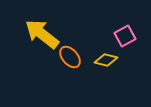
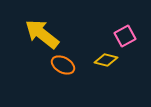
orange ellipse: moved 7 px left, 8 px down; rotated 20 degrees counterclockwise
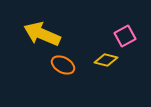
yellow arrow: rotated 15 degrees counterclockwise
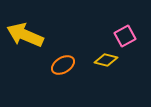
yellow arrow: moved 17 px left, 1 px down
orange ellipse: rotated 60 degrees counterclockwise
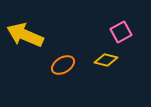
pink square: moved 4 px left, 4 px up
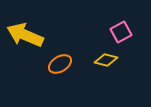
orange ellipse: moved 3 px left, 1 px up
